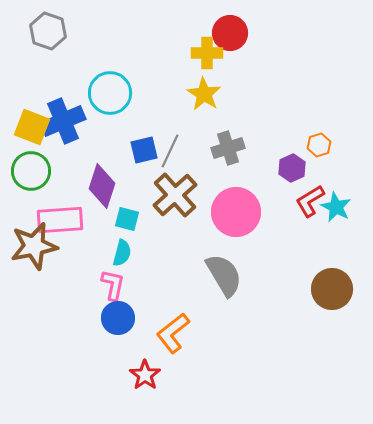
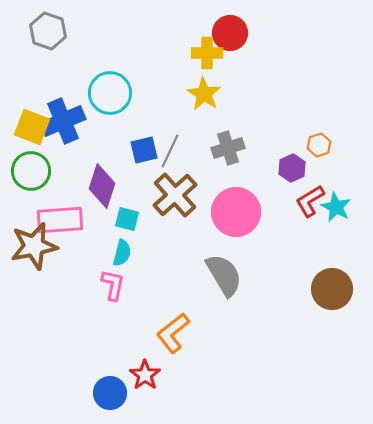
blue circle: moved 8 px left, 75 px down
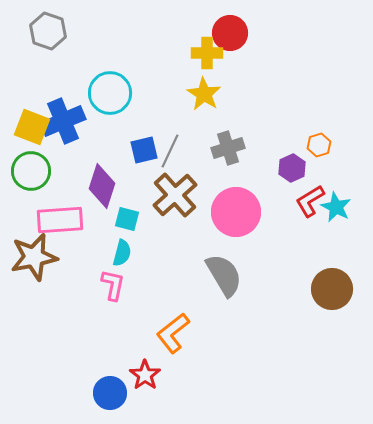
brown star: moved 11 px down
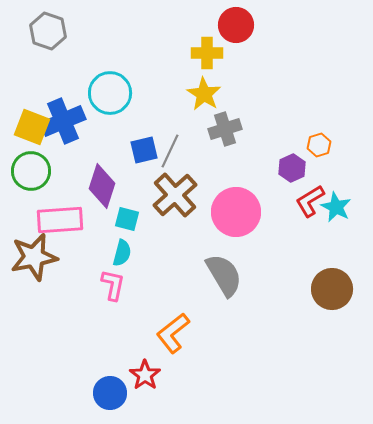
red circle: moved 6 px right, 8 px up
gray cross: moved 3 px left, 19 px up
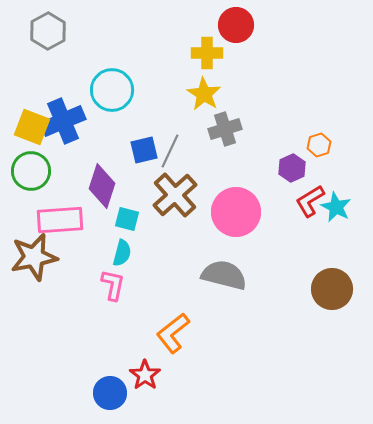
gray hexagon: rotated 12 degrees clockwise
cyan circle: moved 2 px right, 3 px up
gray semicircle: rotated 45 degrees counterclockwise
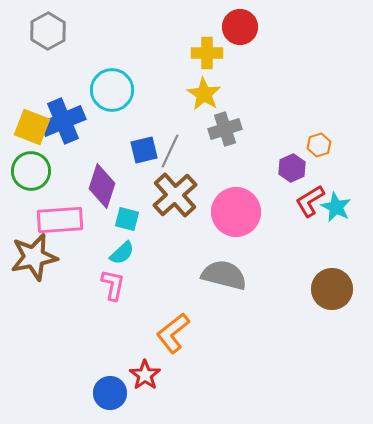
red circle: moved 4 px right, 2 px down
cyan semicircle: rotated 32 degrees clockwise
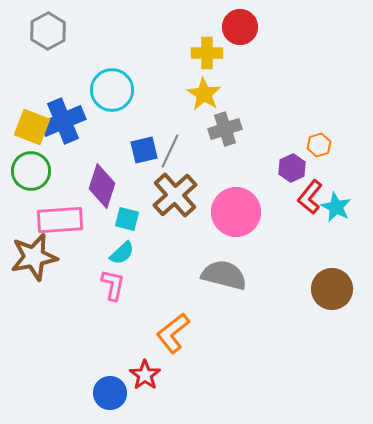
red L-shape: moved 4 px up; rotated 20 degrees counterclockwise
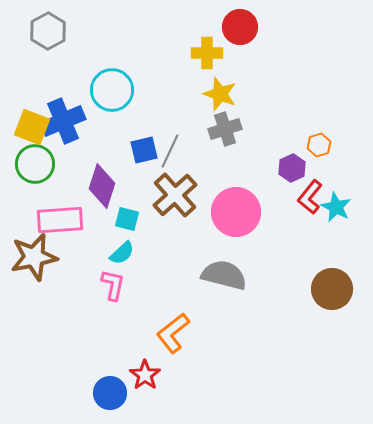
yellow star: moved 16 px right; rotated 12 degrees counterclockwise
green circle: moved 4 px right, 7 px up
